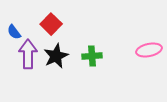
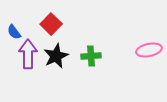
green cross: moved 1 px left
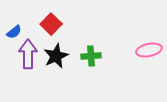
blue semicircle: rotated 91 degrees counterclockwise
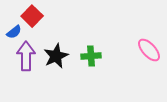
red square: moved 19 px left, 8 px up
pink ellipse: rotated 60 degrees clockwise
purple arrow: moved 2 px left, 2 px down
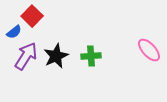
purple arrow: rotated 32 degrees clockwise
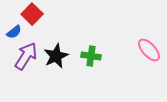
red square: moved 2 px up
green cross: rotated 12 degrees clockwise
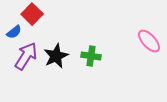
pink ellipse: moved 9 px up
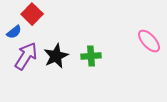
green cross: rotated 12 degrees counterclockwise
